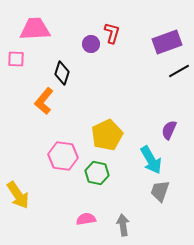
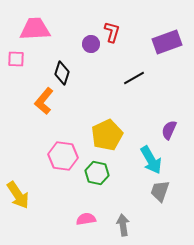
red L-shape: moved 1 px up
black line: moved 45 px left, 7 px down
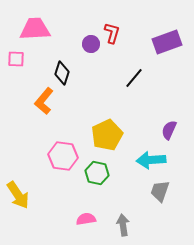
red L-shape: moved 1 px down
black line: rotated 20 degrees counterclockwise
cyan arrow: rotated 116 degrees clockwise
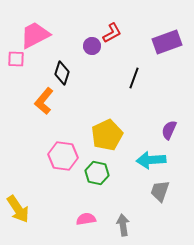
pink trapezoid: moved 6 px down; rotated 24 degrees counterclockwise
red L-shape: rotated 45 degrees clockwise
purple circle: moved 1 px right, 2 px down
black line: rotated 20 degrees counterclockwise
yellow arrow: moved 14 px down
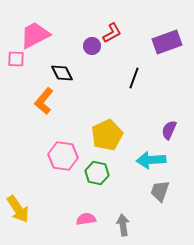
black diamond: rotated 45 degrees counterclockwise
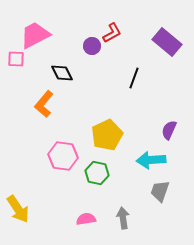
purple rectangle: rotated 60 degrees clockwise
orange L-shape: moved 3 px down
gray arrow: moved 7 px up
